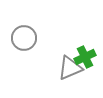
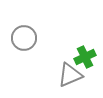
gray triangle: moved 7 px down
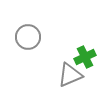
gray circle: moved 4 px right, 1 px up
